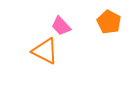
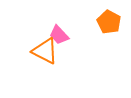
pink trapezoid: moved 2 px left, 9 px down
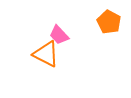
orange triangle: moved 1 px right, 3 px down
